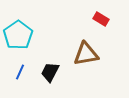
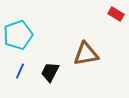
red rectangle: moved 15 px right, 5 px up
cyan pentagon: rotated 16 degrees clockwise
blue line: moved 1 px up
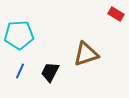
cyan pentagon: moved 1 px right; rotated 16 degrees clockwise
brown triangle: rotated 8 degrees counterclockwise
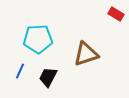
cyan pentagon: moved 19 px right, 4 px down
black trapezoid: moved 2 px left, 5 px down
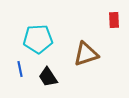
red rectangle: moved 2 px left, 6 px down; rotated 56 degrees clockwise
blue line: moved 2 px up; rotated 35 degrees counterclockwise
black trapezoid: rotated 60 degrees counterclockwise
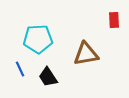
brown triangle: rotated 8 degrees clockwise
blue line: rotated 14 degrees counterclockwise
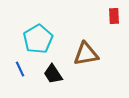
red rectangle: moved 4 px up
cyan pentagon: rotated 28 degrees counterclockwise
black trapezoid: moved 5 px right, 3 px up
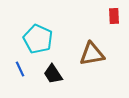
cyan pentagon: rotated 16 degrees counterclockwise
brown triangle: moved 6 px right
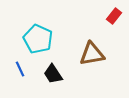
red rectangle: rotated 42 degrees clockwise
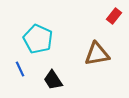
brown triangle: moved 5 px right
black trapezoid: moved 6 px down
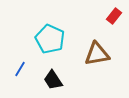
cyan pentagon: moved 12 px right
blue line: rotated 56 degrees clockwise
